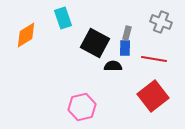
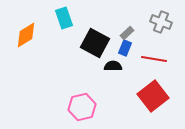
cyan rectangle: moved 1 px right
gray rectangle: rotated 32 degrees clockwise
blue rectangle: rotated 21 degrees clockwise
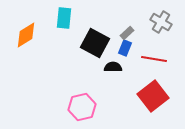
cyan rectangle: rotated 25 degrees clockwise
gray cross: rotated 10 degrees clockwise
black semicircle: moved 1 px down
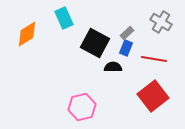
cyan rectangle: rotated 30 degrees counterclockwise
orange diamond: moved 1 px right, 1 px up
blue rectangle: moved 1 px right
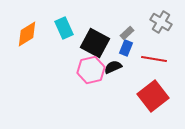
cyan rectangle: moved 10 px down
black semicircle: rotated 24 degrees counterclockwise
pink hexagon: moved 9 px right, 37 px up
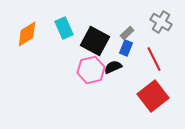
black square: moved 2 px up
red line: rotated 55 degrees clockwise
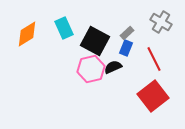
pink hexagon: moved 1 px up
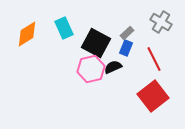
black square: moved 1 px right, 2 px down
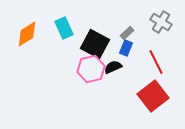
black square: moved 1 px left, 1 px down
red line: moved 2 px right, 3 px down
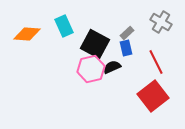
cyan rectangle: moved 2 px up
orange diamond: rotated 36 degrees clockwise
blue rectangle: rotated 35 degrees counterclockwise
black semicircle: moved 1 px left
